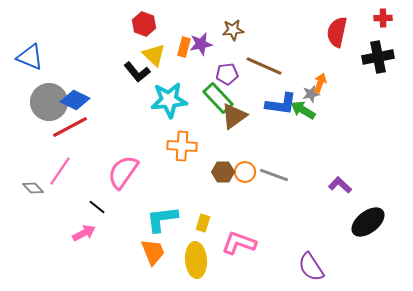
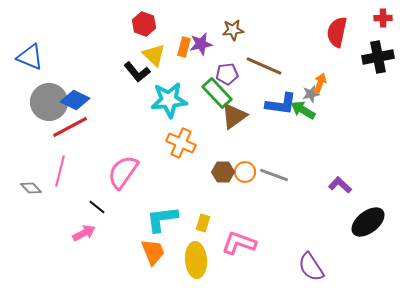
green rectangle: moved 1 px left, 5 px up
orange cross: moved 1 px left, 3 px up; rotated 20 degrees clockwise
pink line: rotated 20 degrees counterclockwise
gray diamond: moved 2 px left
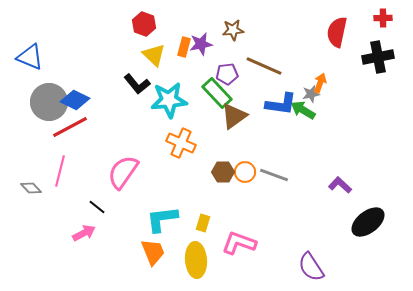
black L-shape: moved 12 px down
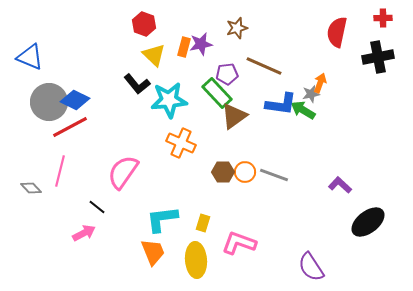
brown star: moved 4 px right, 2 px up; rotated 10 degrees counterclockwise
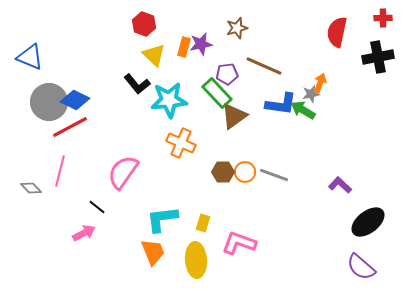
purple semicircle: moved 50 px right; rotated 16 degrees counterclockwise
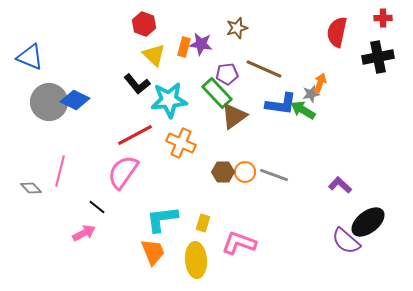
purple star: rotated 20 degrees clockwise
brown line: moved 3 px down
red line: moved 65 px right, 8 px down
purple semicircle: moved 15 px left, 26 px up
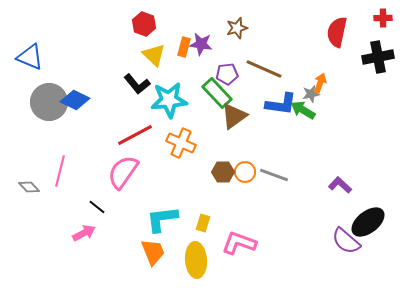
gray diamond: moved 2 px left, 1 px up
